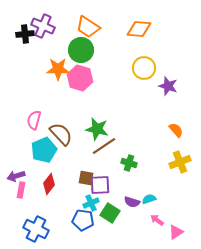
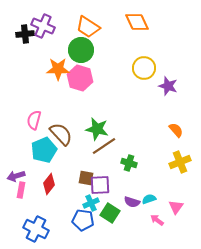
orange diamond: moved 2 px left, 7 px up; rotated 60 degrees clockwise
pink triangle: moved 25 px up; rotated 21 degrees counterclockwise
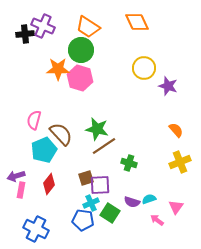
brown square: rotated 28 degrees counterclockwise
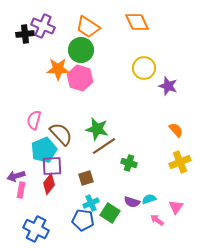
purple square: moved 48 px left, 19 px up
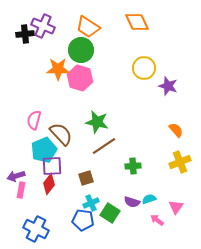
green star: moved 7 px up
green cross: moved 4 px right, 3 px down; rotated 21 degrees counterclockwise
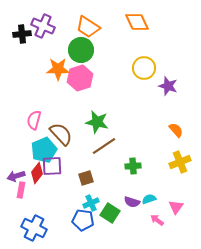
black cross: moved 3 px left
pink hexagon: rotated 25 degrees clockwise
red diamond: moved 12 px left, 11 px up
blue cross: moved 2 px left, 1 px up
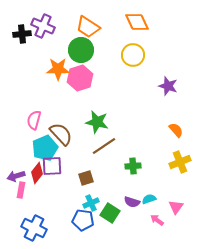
yellow circle: moved 11 px left, 13 px up
cyan pentagon: moved 1 px right, 2 px up
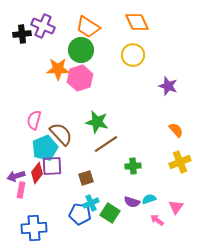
brown line: moved 2 px right, 2 px up
blue pentagon: moved 3 px left, 6 px up
blue cross: rotated 30 degrees counterclockwise
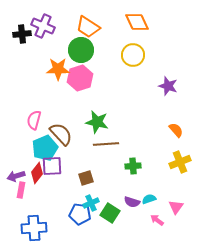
brown line: rotated 30 degrees clockwise
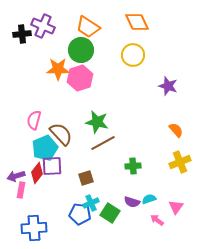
brown line: moved 3 px left, 1 px up; rotated 25 degrees counterclockwise
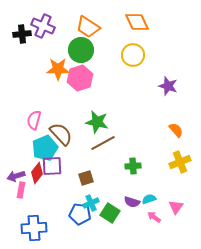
pink arrow: moved 3 px left, 3 px up
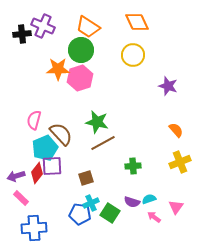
pink rectangle: moved 8 px down; rotated 56 degrees counterclockwise
